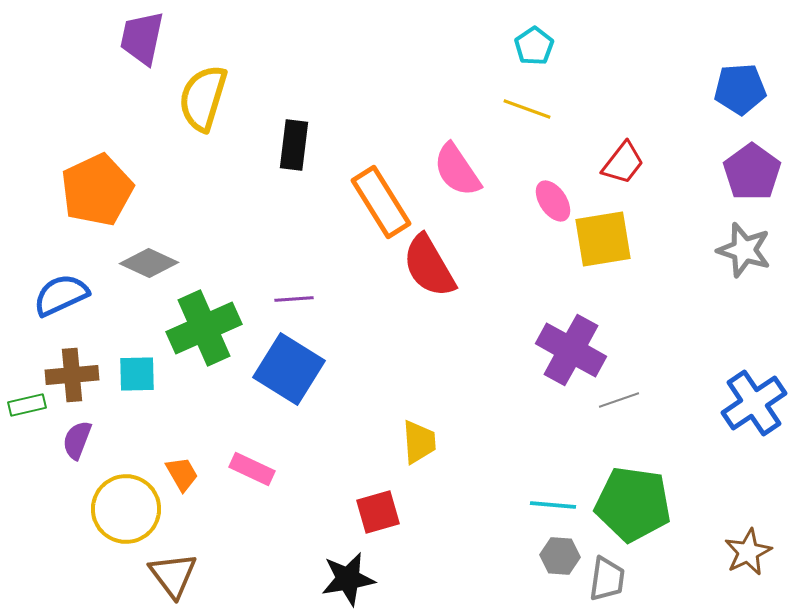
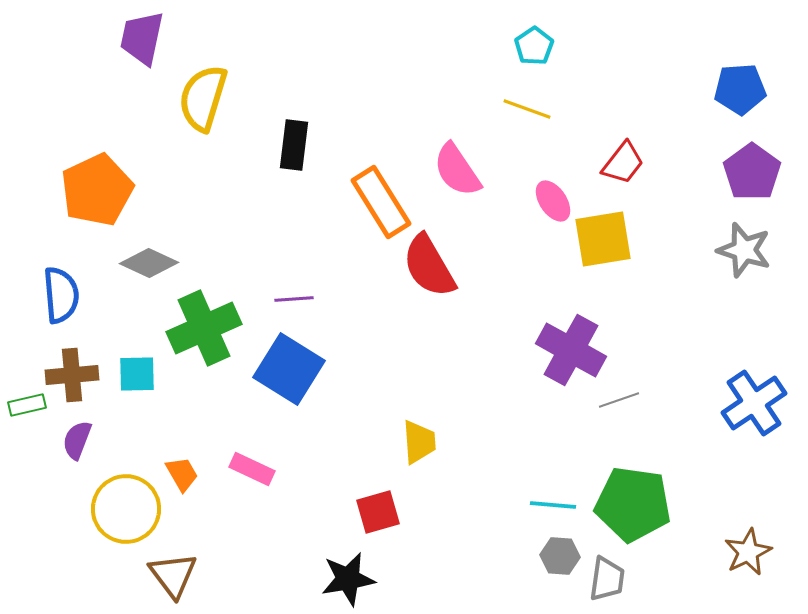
blue semicircle: rotated 110 degrees clockwise
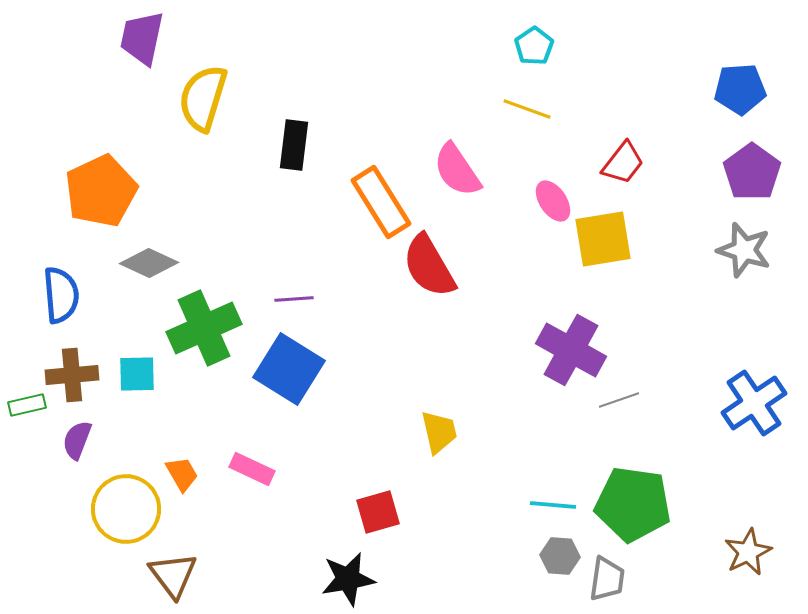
orange pentagon: moved 4 px right, 1 px down
yellow trapezoid: moved 20 px right, 10 px up; rotated 9 degrees counterclockwise
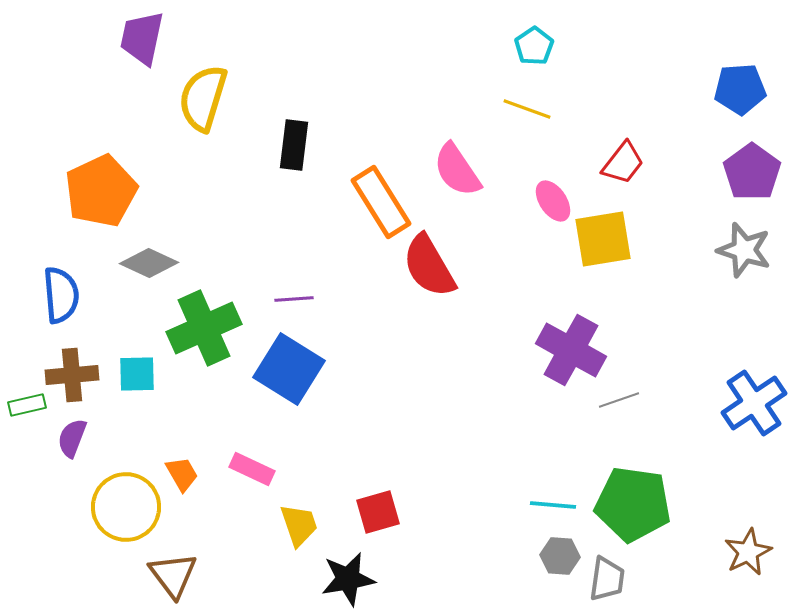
yellow trapezoid: moved 140 px left, 93 px down; rotated 6 degrees counterclockwise
purple semicircle: moved 5 px left, 2 px up
yellow circle: moved 2 px up
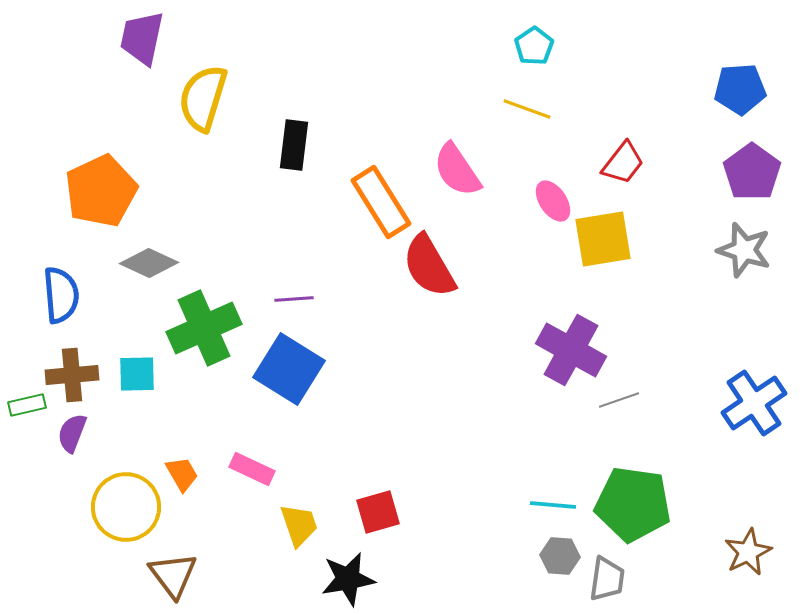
purple semicircle: moved 5 px up
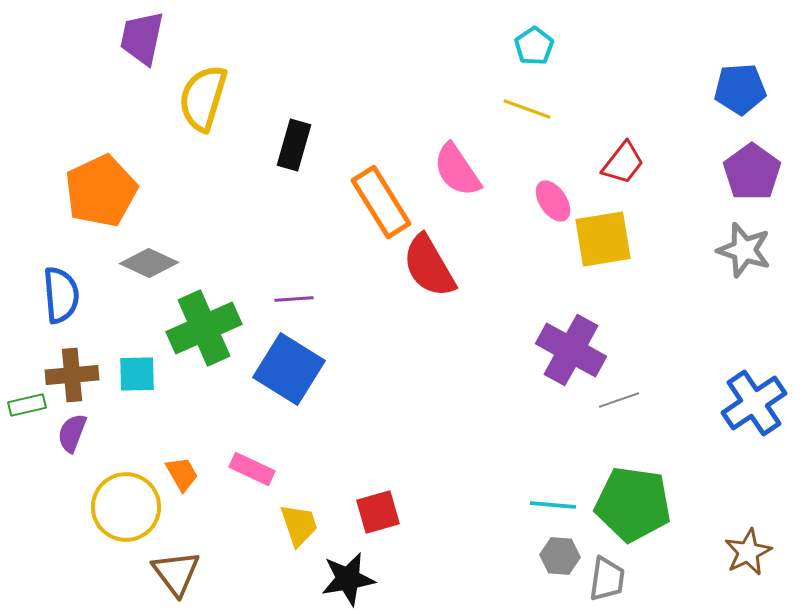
black rectangle: rotated 9 degrees clockwise
brown triangle: moved 3 px right, 2 px up
